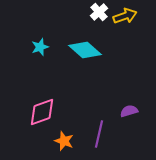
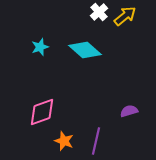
yellow arrow: rotated 20 degrees counterclockwise
purple line: moved 3 px left, 7 px down
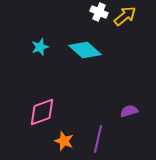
white cross: rotated 24 degrees counterclockwise
purple line: moved 2 px right, 2 px up
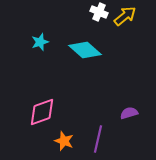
cyan star: moved 5 px up
purple semicircle: moved 2 px down
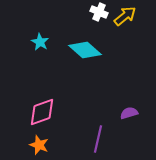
cyan star: rotated 24 degrees counterclockwise
orange star: moved 25 px left, 4 px down
